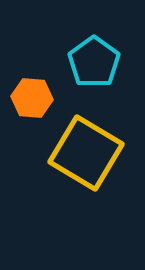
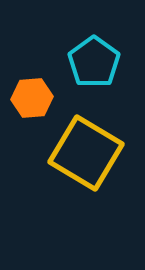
orange hexagon: rotated 9 degrees counterclockwise
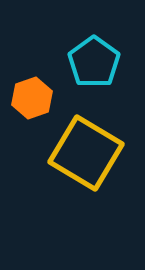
orange hexagon: rotated 15 degrees counterclockwise
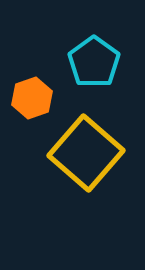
yellow square: rotated 10 degrees clockwise
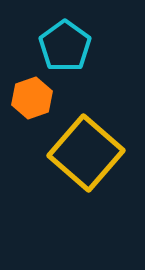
cyan pentagon: moved 29 px left, 16 px up
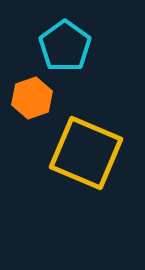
yellow square: rotated 18 degrees counterclockwise
